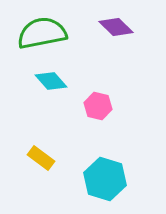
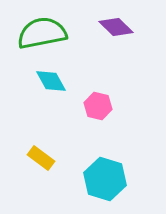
cyan diamond: rotated 12 degrees clockwise
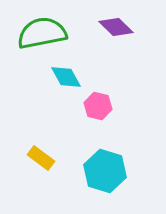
cyan diamond: moved 15 px right, 4 px up
cyan hexagon: moved 8 px up
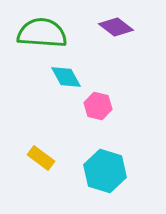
purple diamond: rotated 8 degrees counterclockwise
green semicircle: rotated 15 degrees clockwise
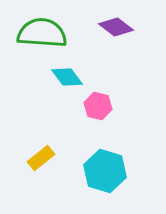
cyan diamond: moved 1 px right; rotated 8 degrees counterclockwise
yellow rectangle: rotated 76 degrees counterclockwise
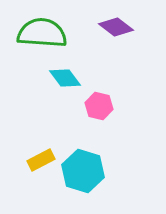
cyan diamond: moved 2 px left, 1 px down
pink hexagon: moved 1 px right
yellow rectangle: moved 2 px down; rotated 12 degrees clockwise
cyan hexagon: moved 22 px left
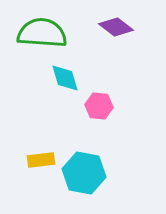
cyan diamond: rotated 20 degrees clockwise
pink hexagon: rotated 8 degrees counterclockwise
yellow rectangle: rotated 20 degrees clockwise
cyan hexagon: moved 1 px right, 2 px down; rotated 6 degrees counterclockwise
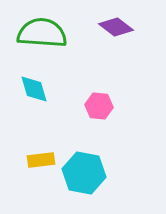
cyan diamond: moved 31 px left, 11 px down
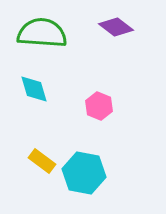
pink hexagon: rotated 16 degrees clockwise
yellow rectangle: moved 1 px right, 1 px down; rotated 44 degrees clockwise
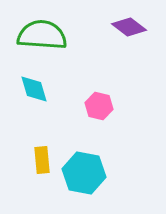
purple diamond: moved 13 px right
green semicircle: moved 2 px down
pink hexagon: rotated 8 degrees counterclockwise
yellow rectangle: moved 1 px up; rotated 48 degrees clockwise
